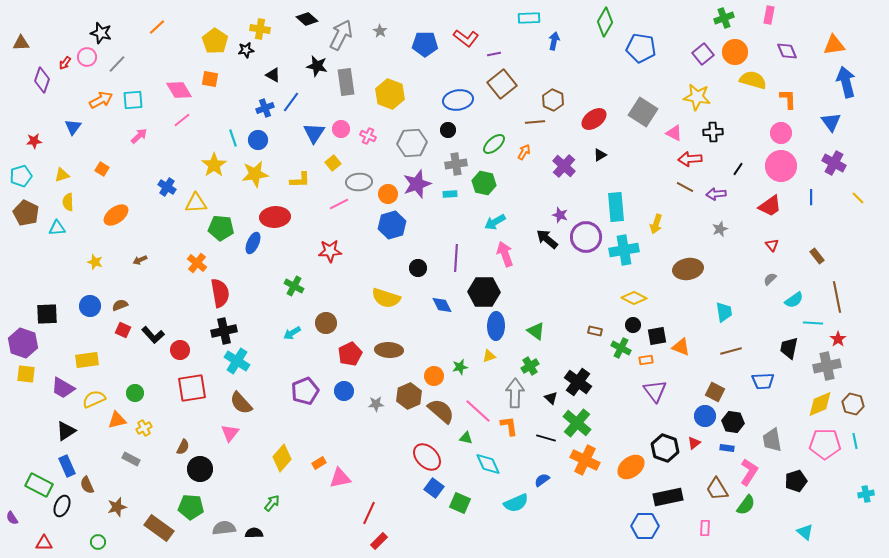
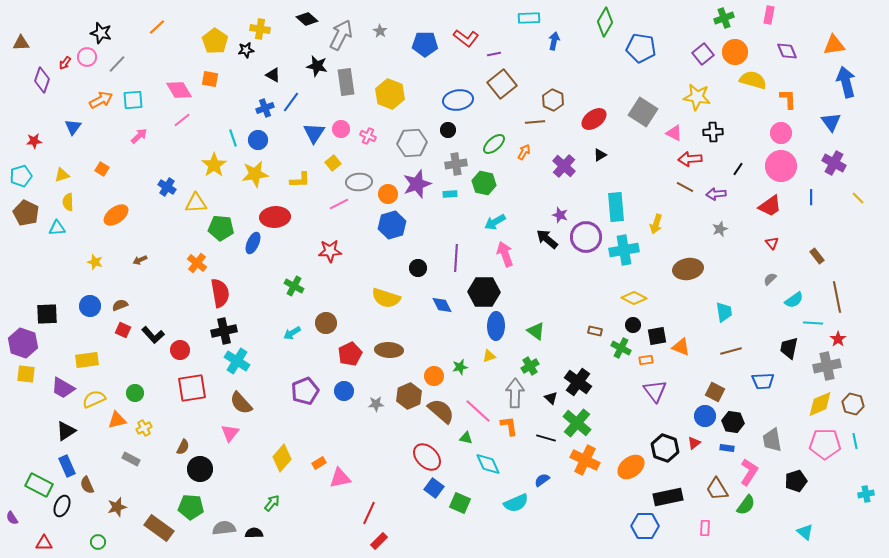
red triangle at (772, 245): moved 2 px up
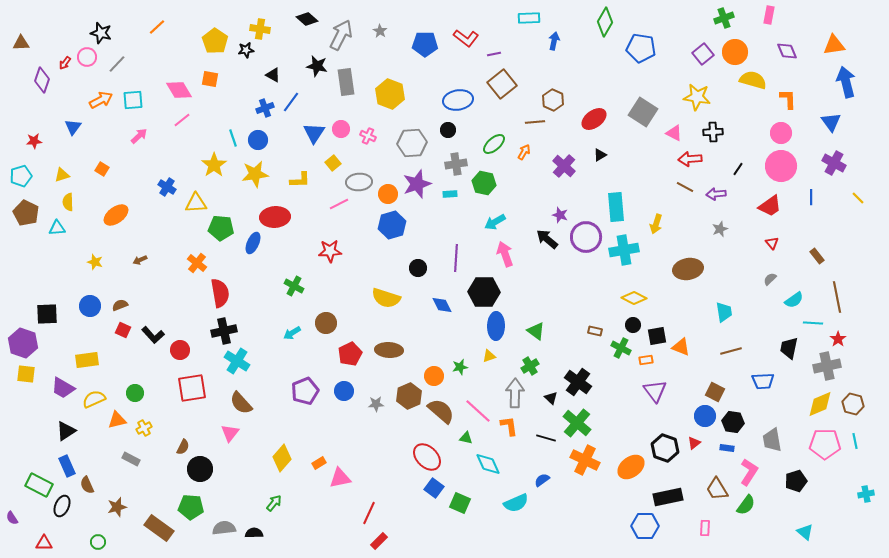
green arrow at (272, 503): moved 2 px right
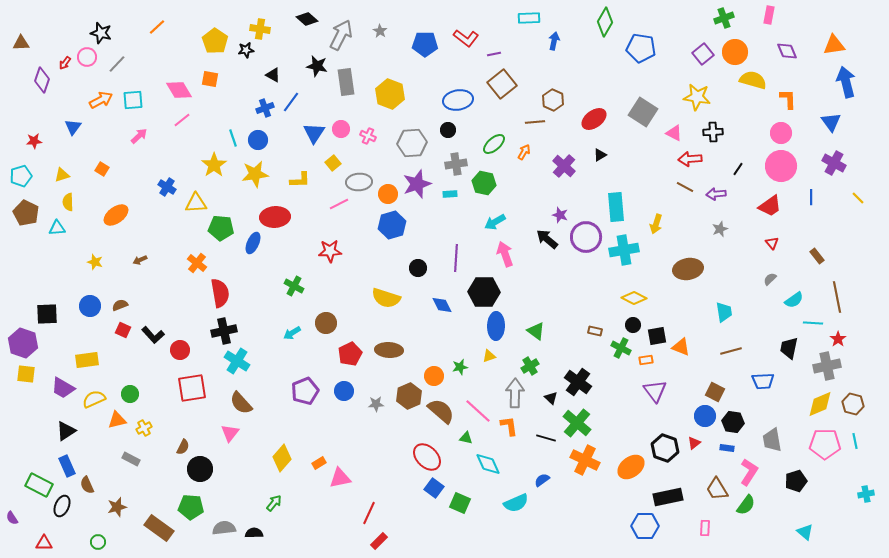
green circle at (135, 393): moved 5 px left, 1 px down
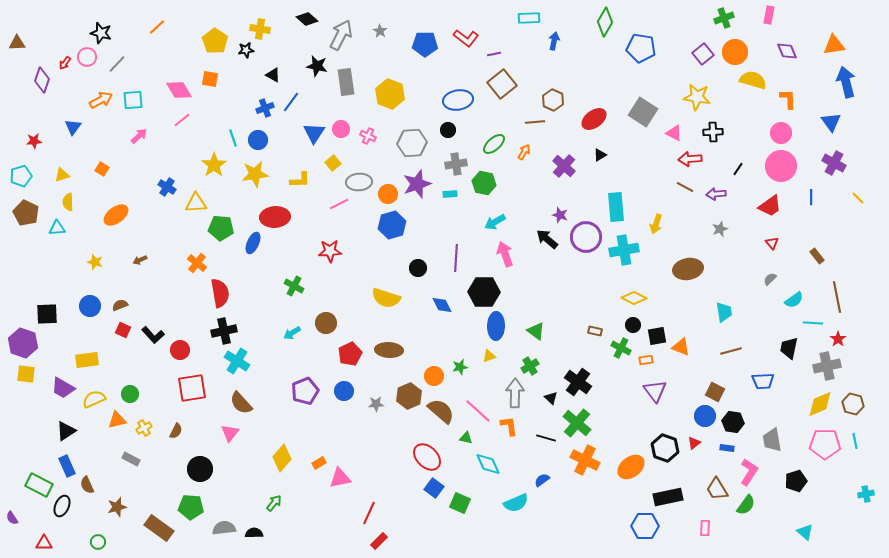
brown triangle at (21, 43): moved 4 px left
brown semicircle at (183, 447): moved 7 px left, 16 px up
